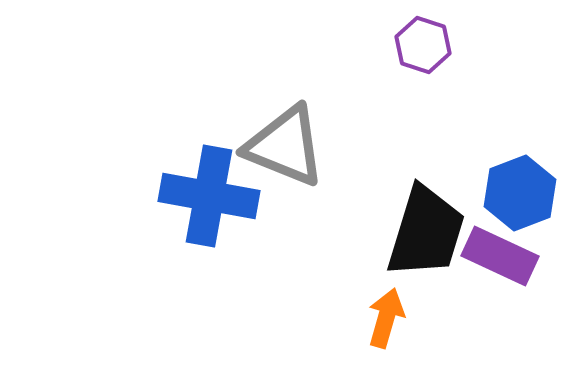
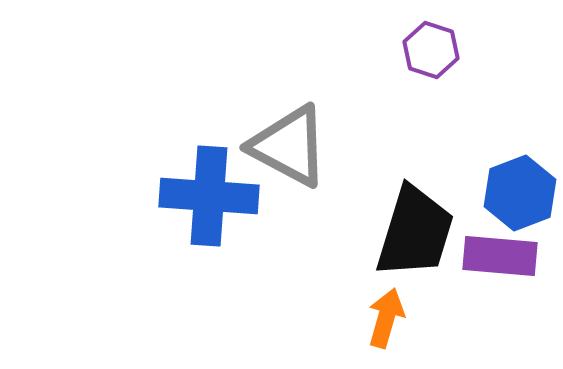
purple hexagon: moved 8 px right, 5 px down
gray triangle: moved 4 px right; rotated 6 degrees clockwise
blue cross: rotated 6 degrees counterclockwise
black trapezoid: moved 11 px left
purple rectangle: rotated 20 degrees counterclockwise
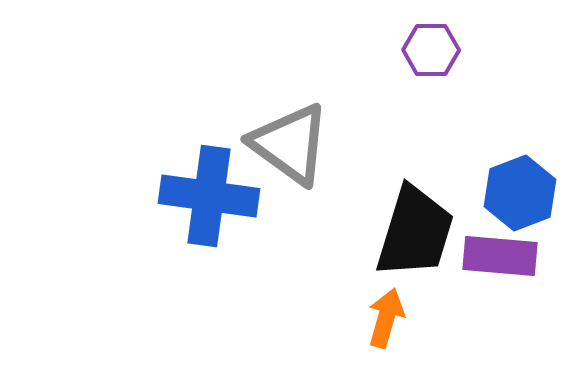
purple hexagon: rotated 18 degrees counterclockwise
gray triangle: moved 1 px right, 2 px up; rotated 8 degrees clockwise
blue cross: rotated 4 degrees clockwise
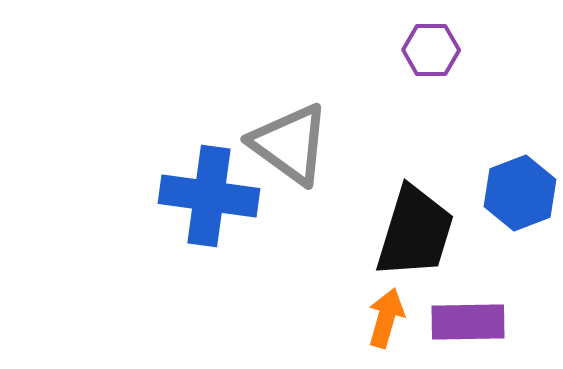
purple rectangle: moved 32 px left, 66 px down; rotated 6 degrees counterclockwise
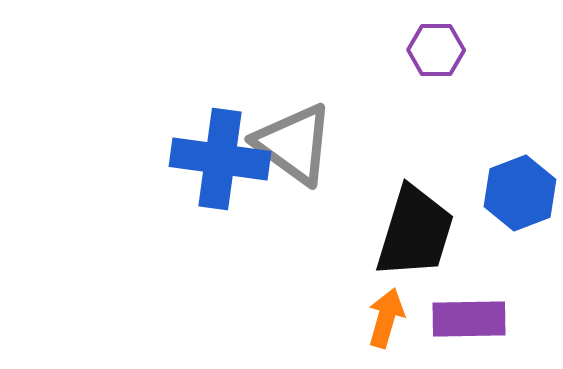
purple hexagon: moved 5 px right
gray triangle: moved 4 px right
blue cross: moved 11 px right, 37 px up
purple rectangle: moved 1 px right, 3 px up
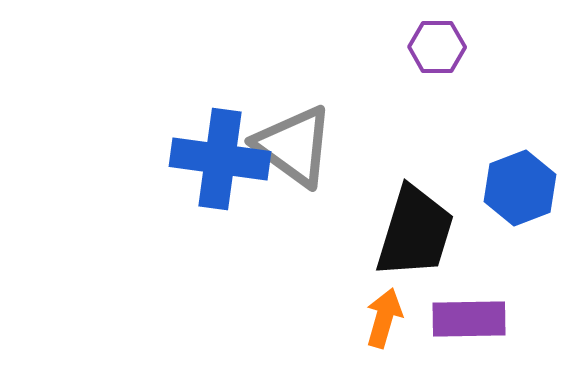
purple hexagon: moved 1 px right, 3 px up
gray triangle: moved 2 px down
blue hexagon: moved 5 px up
orange arrow: moved 2 px left
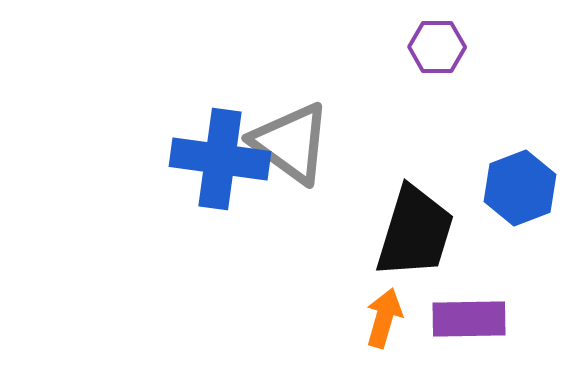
gray triangle: moved 3 px left, 3 px up
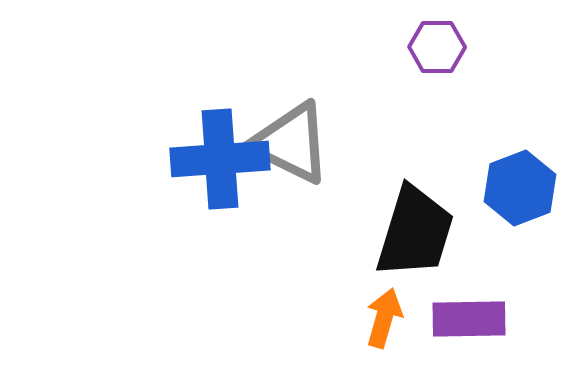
gray triangle: rotated 10 degrees counterclockwise
blue cross: rotated 12 degrees counterclockwise
